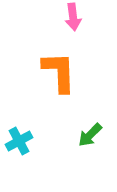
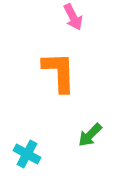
pink arrow: rotated 20 degrees counterclockwise
cyan cross: moved 8 px right, 13 px down; rotated 32 degrees counterclockwise
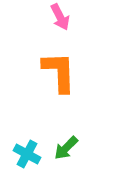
pink arrow: moved 13 px left
green arrow: moved 24 px left, 13 px down
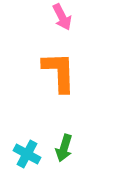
pink arrow: moved 2 px right
green arrow: moved 2 px left; rotated 28 degrees counterclockwise
